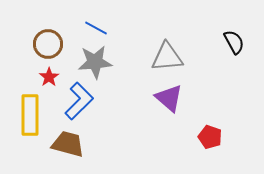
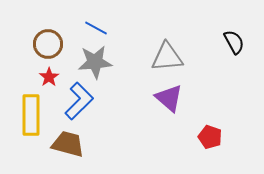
yellow rectangle: moved 1 px right
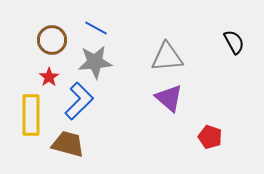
brown circle: moved 4 px right, 4 px up
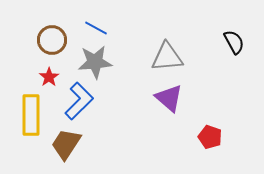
brown trapezoid: moved 2 px left; rotated 72 degrees counterclockwise
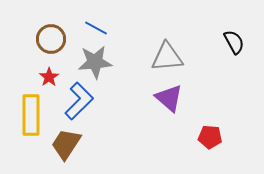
brown circle: moved 1 px left, 1 px up
red pentagon: rotated 15 degrees counterclockwise
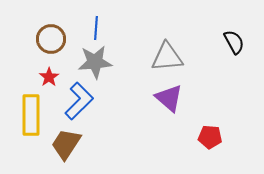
blue line: rotated 65 degrees clockwise
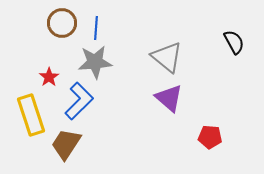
brown circle: moved 11 px right, 16 px up
gray triangle: rotated 44 degrees clockwise
yellow rectangle: rotated 18 degrees counterclockwise
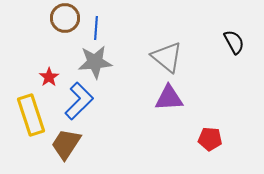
brown circle: moved 3 px right, 5 px up
purple triangle: rotated 44 degrees counterclockwise
red pentagon: moved 2 px down
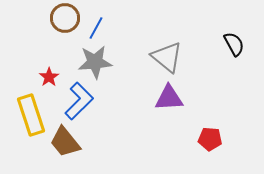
blue line: rotated 25 degrees clockwise
black semicircle: moved 2 px down
brown trapezoid: moved 1 px left, 2 px up; rotated 72 degrees counterclockwise
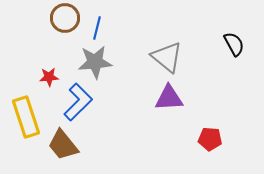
blue line: moved 1 px right; rotated 15 degrees counterclockwise
red star: rotated 30 degrees clockwise
blue L-shape: moved 1 px left, 1 px down
yellow rectangle: moved 5 px left, 2 px down
brown trapezoid: moved 2 px left, 3 px down
